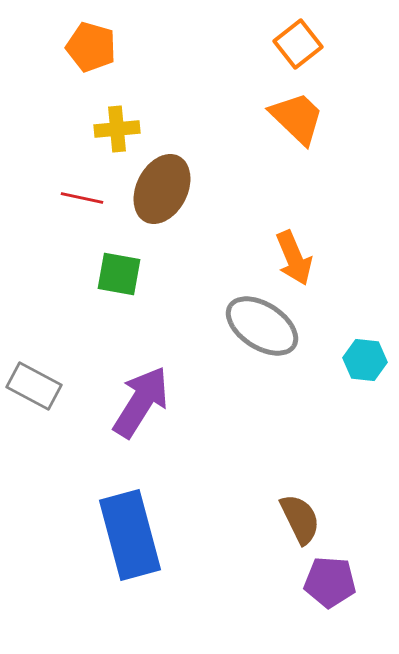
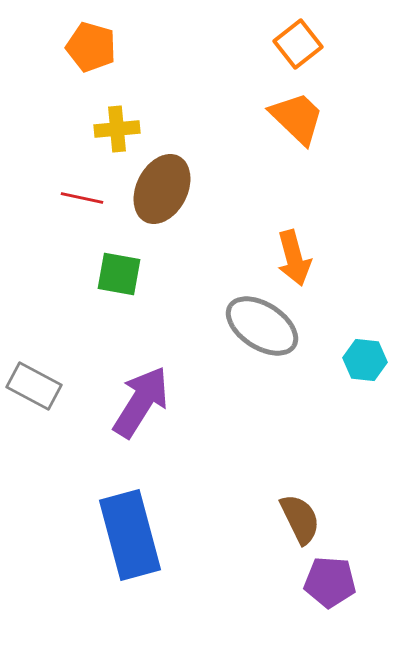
orange arrow: rotated 8 degrees clockwise
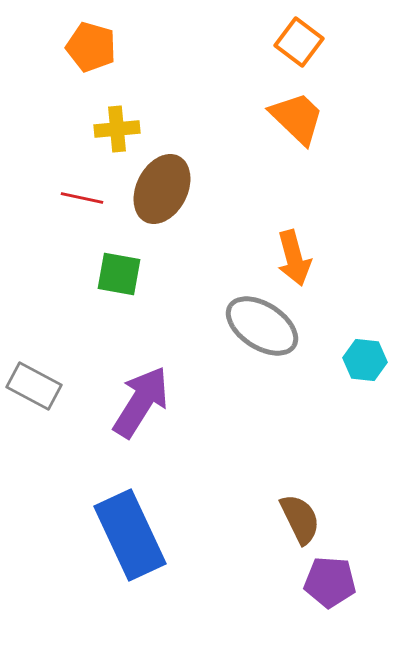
orange square: moved 1 px right, 2 px up; rotated 15 degrees counterclockwise
blue rectangle: rotated 10 degrees counterclockwise
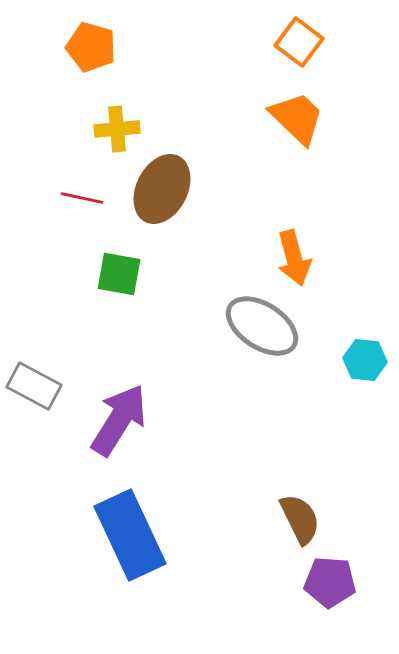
purple arrow: moved 22 px left, 18 px down
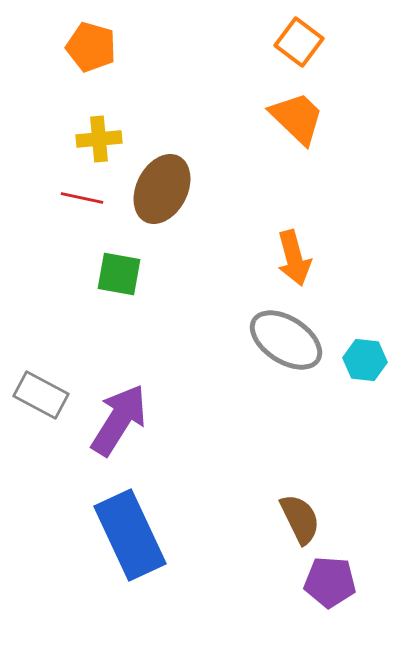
yellow cross: moved 18 px left, 10 px down
gray ellipse: moved 24 px right, 14 px down
gray rectangle: moved 7 px right, 9 px down
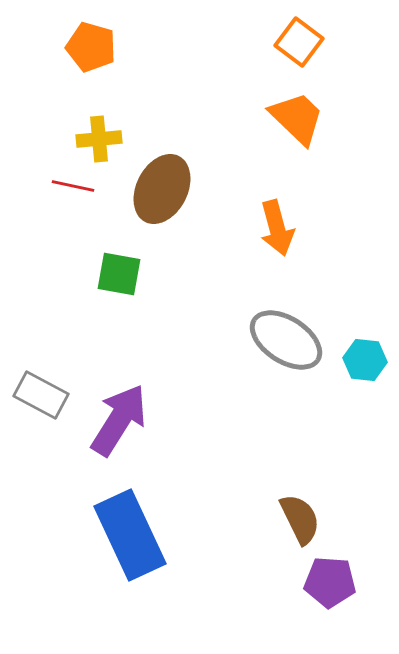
red line: moved 9 px left, 12 px up
orange arrow: moved 17 px left, 30 px up
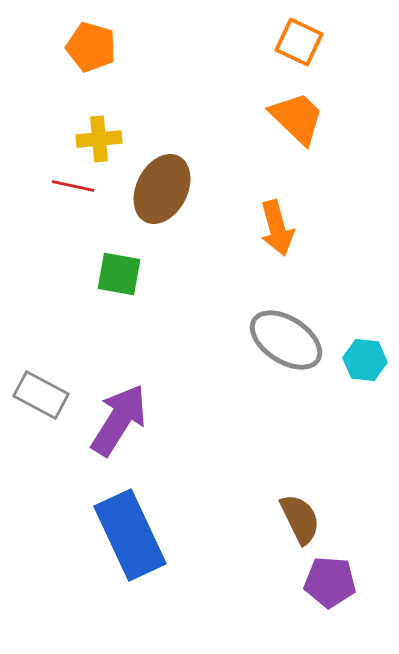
orange square: rotated 12 degrees counterclockwise
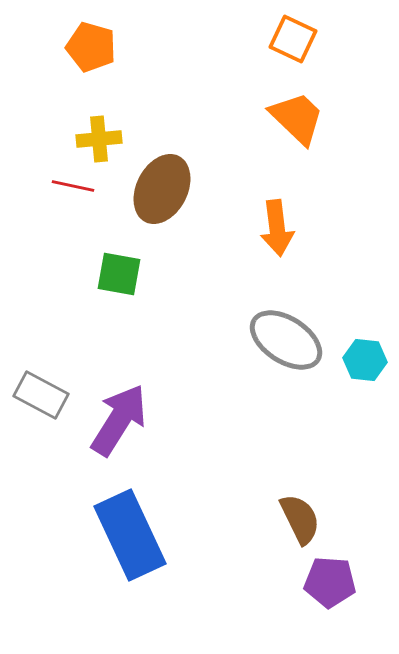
orange square: moved 6 px left, 3 px up
orange arrow: rotated 8 degrees clockwise
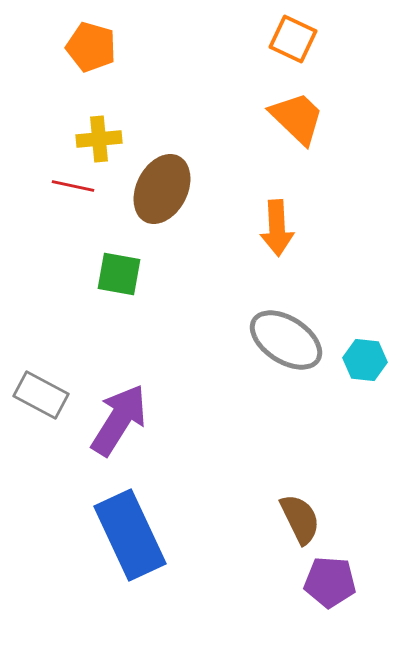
orange arrow: rotated 4 degrees clockwise
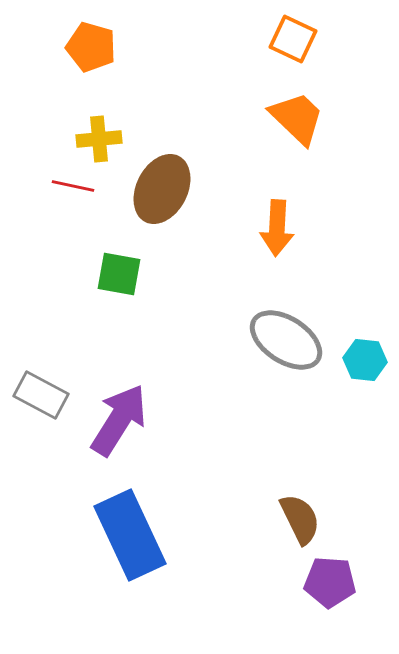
orange arrow: rotated 6 degrees clockwise
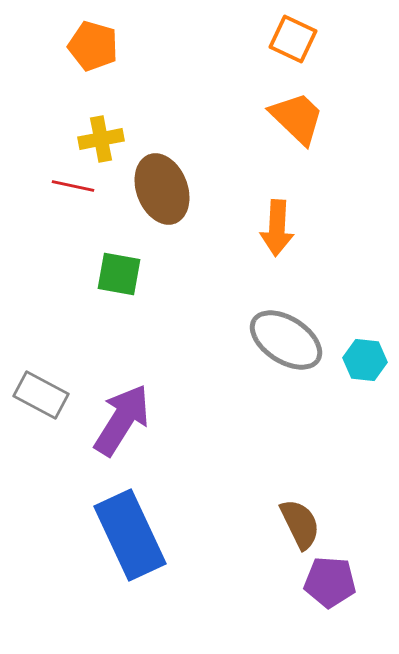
orange pentagon: moved 2 px right, 1 px up
yellow cross: moved 2 px right; rotated 6 degrees counterclockwise
brown ellipse: rotated 48 degrees counterclockwise
purple arrow: moved 3 px right
brown semicircle: moved 5 px down
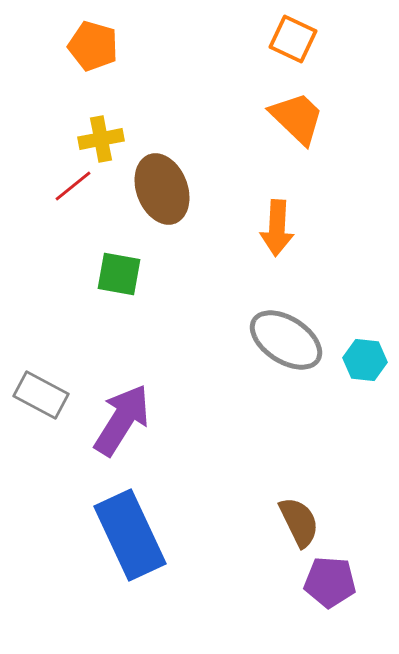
red line: rotated 51 degrees counterclockwise
brown semicircle: moved 1 px left, 2 px up
